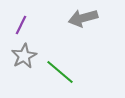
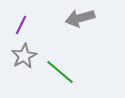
gray arrow: moved 3 px left
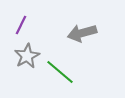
gray arrow: moved 2 px right, 15 px down
gray star: moved 3 px right
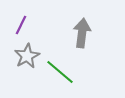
gray arrow: rotated 112 degrees clockwise
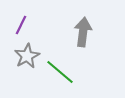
gray arrow: moved 1 px right, 1 px up
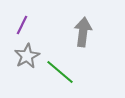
purple line: moved 1 px right
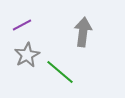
purple line: rotated 36 degrees clockwise
gray star: moved 1 px up
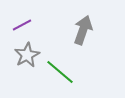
gray arrow: moved 2 px up; rotated 12 degrees clockwise
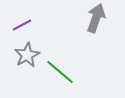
gray arrow: moved 13 px right, 12 px up
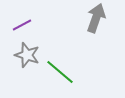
gray star: rotated 25 degrees counterclockwise
